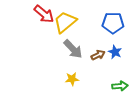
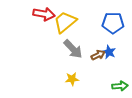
red arrow: rotated 30 degrees counterclockwise
blue star: moved 6 px left
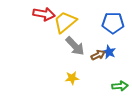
gray arrow: moved 2 px right, 3 px up
yellow star: moved 1 px up
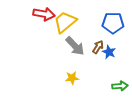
brown arrow: moved 8 px up; rotated 32 degrees counterclockwise
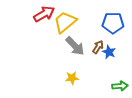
red arrow: rotated 40 degrees counterclockwise
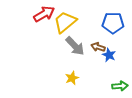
brown arrow: rotated 104 degrees counterclockwise
blue star: moved 3 px down
yellow star: rotated 16 degrees counterclockwise
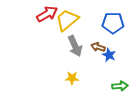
red arrow: moved 3 px right
yellow trapezoid: moved 2 px right, 2 px up
gray arrow: rotated 20 degrees clockwise
yellow star: rotated 24 degrees clockwise
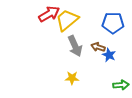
red arrow: moved 2 px right
green arrow: moved 1 px right, 1 px up
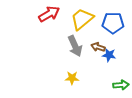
yellow trapezoid: moved 15 px right, 1 px up
blue star: rotated 16 degrees counterclockwise
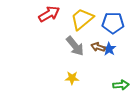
gray arrow: rotated 15 degrees counterclockwise
blue star: moved 6 px up; rotated 24 degrees clockwise
